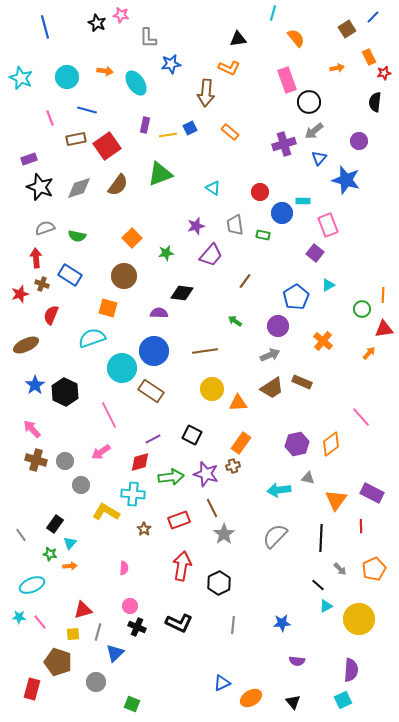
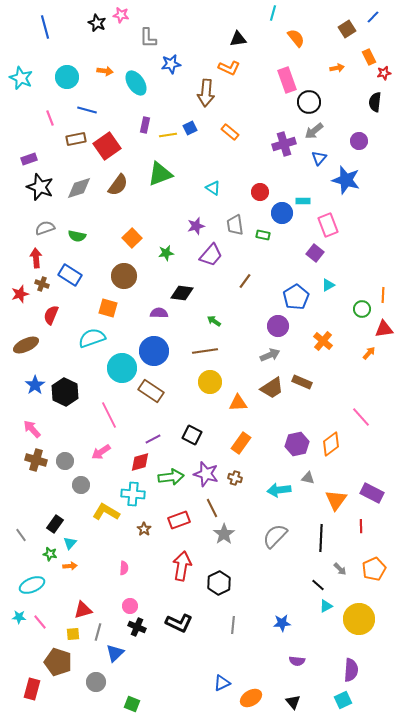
green arrow at (235, 321): moved 21 px left
yellow circle at (212, 389): moved 2 px left, 7 px up
brown cross at (233, 466): moved 2 px right, 12 px down; rotated 32 degrees clockwise
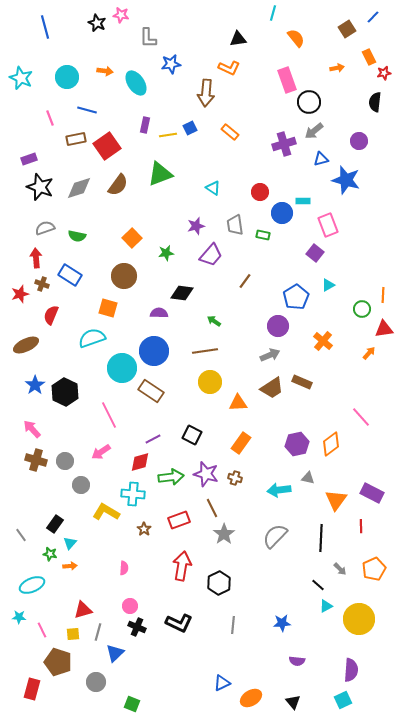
blue triangle at (319, 158): moved 2 px right, 1 px down; rotated 35 degrees clockwise
pink line at (40, 622): moved 2 px right, 8 px down; rotated 14 degrees clockwise
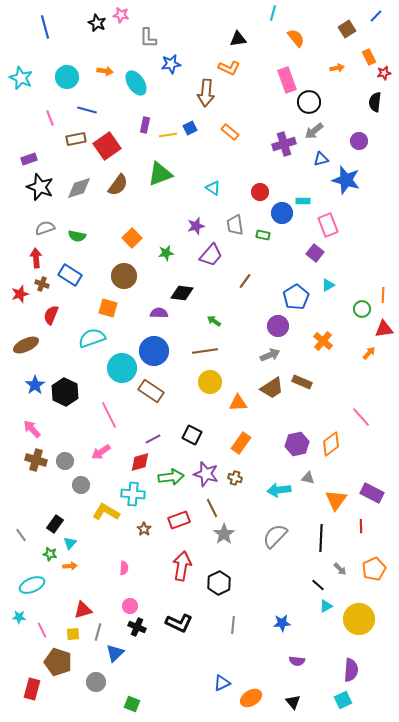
blue line at (373, 17): moved 3 px right, 1 px up
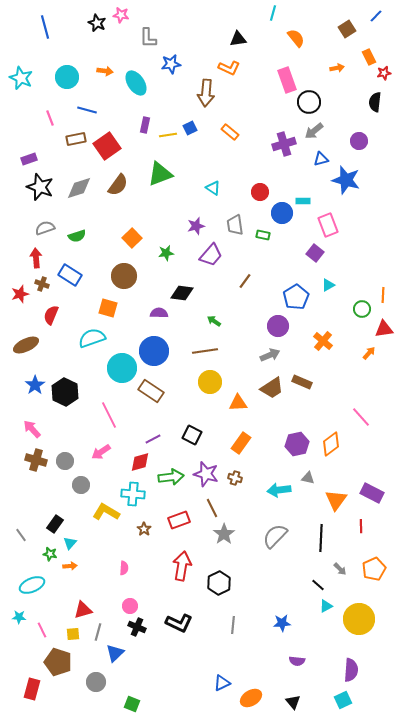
green semicircle at (77, 236): rotated 30 degrees counterclockwise
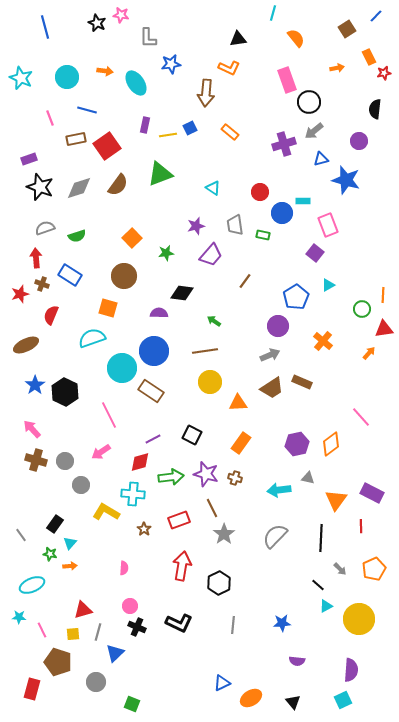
black semicircle at (375, 102): moved 7 px down
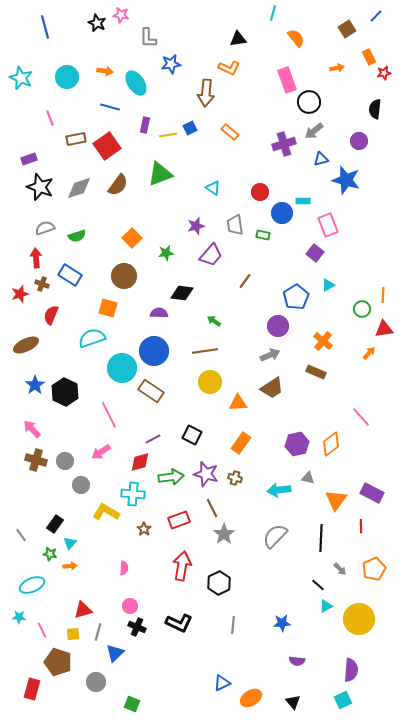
blue line at (87, 110): moved 23 px right, 3 px up
brown rectangle at (302, 382): moved 14 px right, 10 px up
